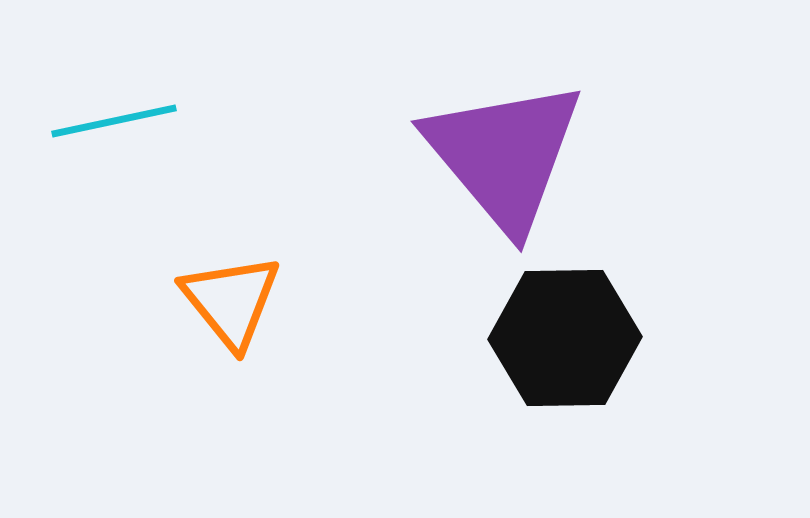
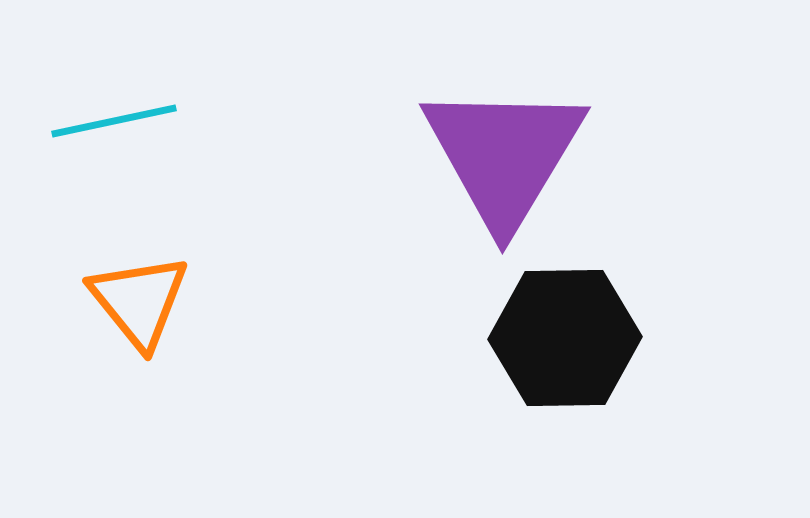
purple triangle: rotated 11 degrees clockwise
orange triangle: moved 92 px left
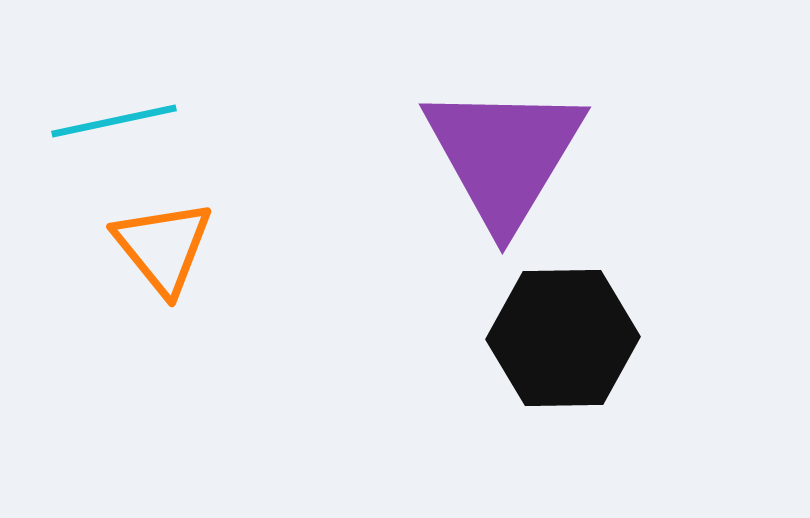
orange triangle: moved 24 px right, 54 px up
black hexagon: moved 2 px left
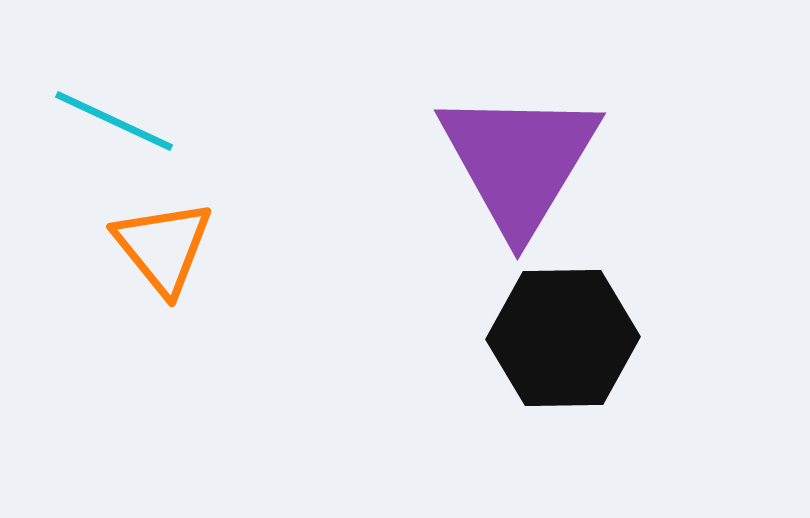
cyan line: rotated 37 degrees clockwise
purple triangle: moved 15 px right, 6 px down
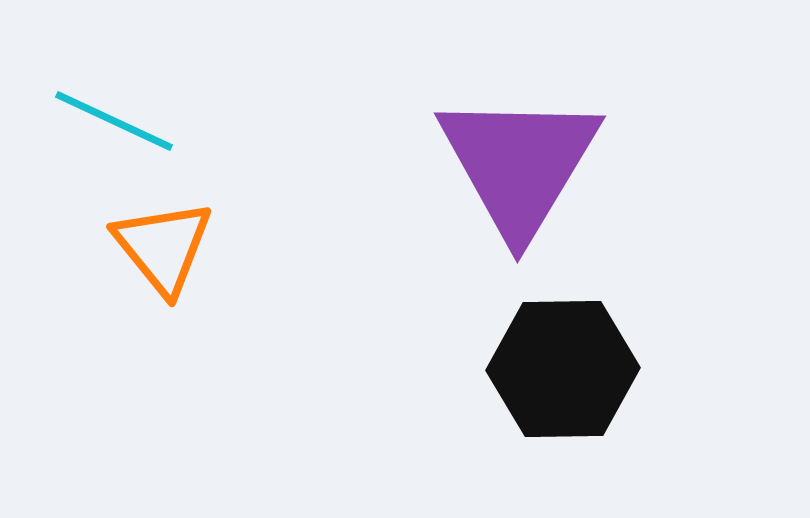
purple triangle: moved 3 px down
black hexagon: moved 31 px down
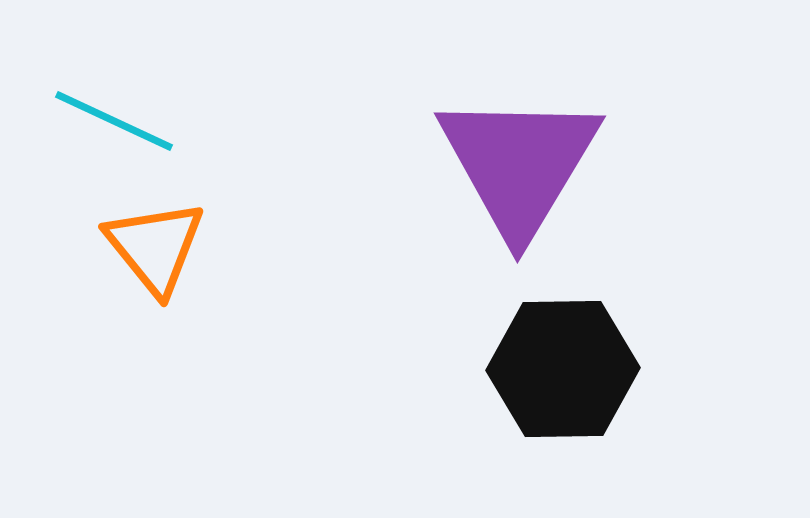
orange triangle: moved 8 px left
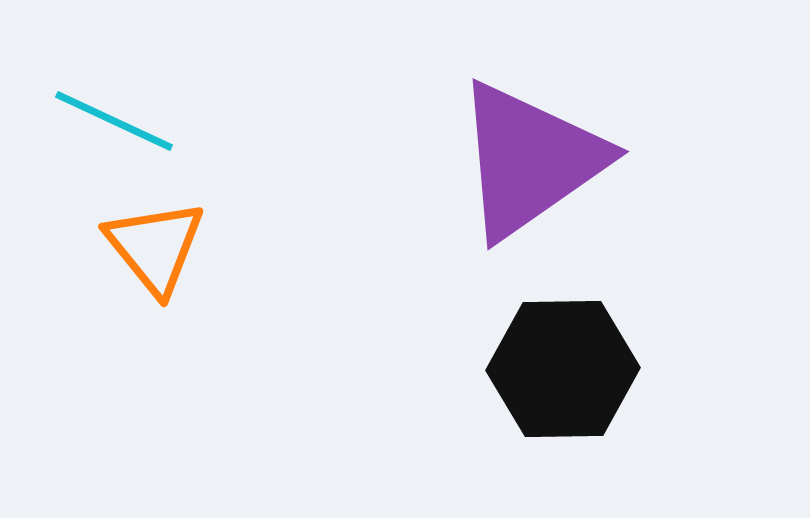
purple triangle: moved 11 px right, 4 px up; rotated 24 degrees clockwise
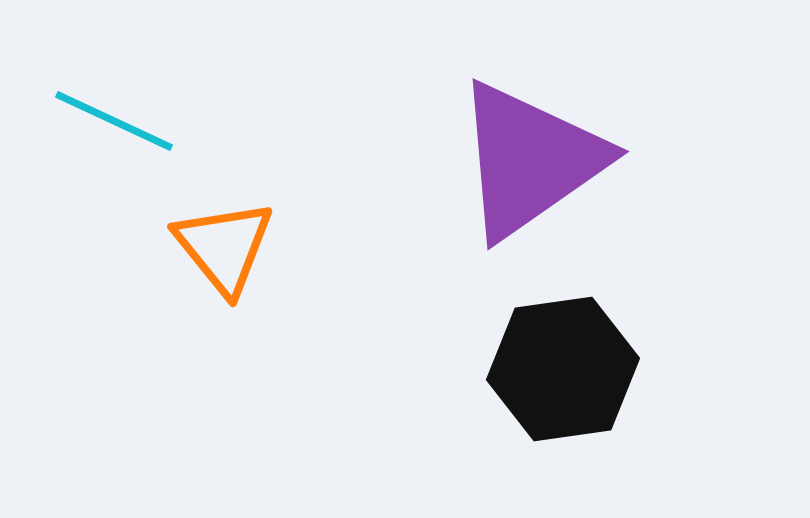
orange triangle: moved 69 px right
black hexagon: rotated 7 degrees counterclockwise
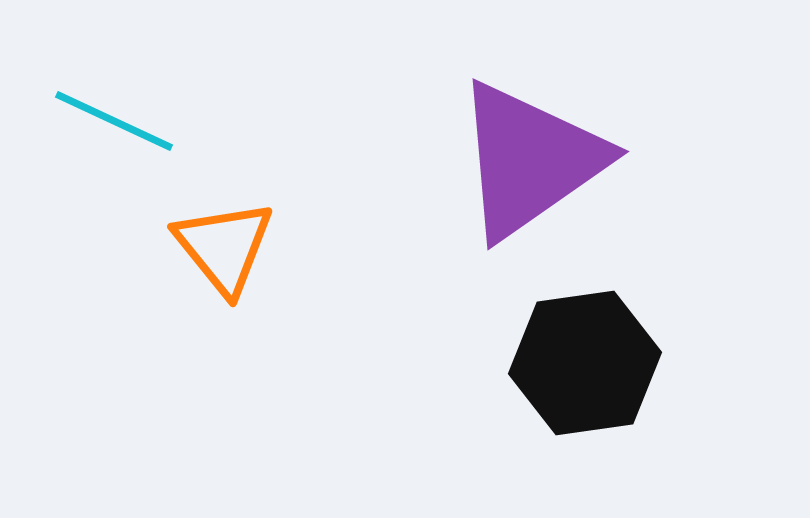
black hexagon: moved 22 px right, 6 px up
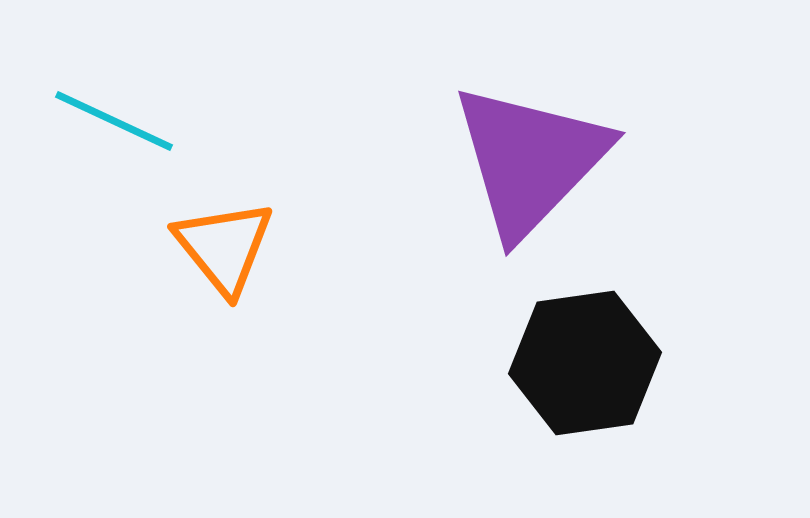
purple triangle: rotated 11 degrees counterclockwise
